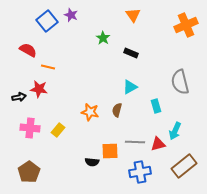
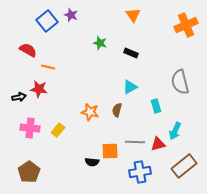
green star: moved 3 px left, 5 px down; rotated 16 degrees counterclockwise
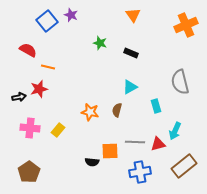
red star: rotated 24 degrees counterclockwise
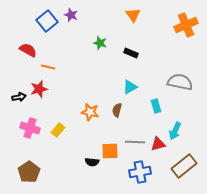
gray semicircle: rotated 115 degrees clockwise
pink cross: rotated 12 degrees clockwise
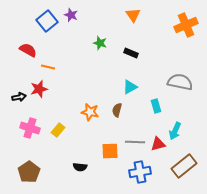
black semicircle: moved 12 px left, 5 px down
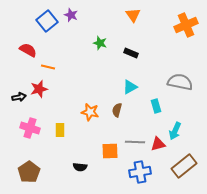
yellow rectangle: moved 2 px right; rotated 40 degrees counterclockwise
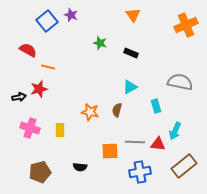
red triangle: rotated 21 degrees clockwise
brown pentagon: moved 11 px right; rotated 20 degrees clockwise
